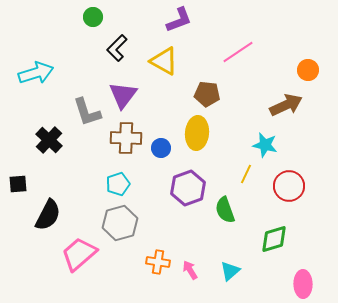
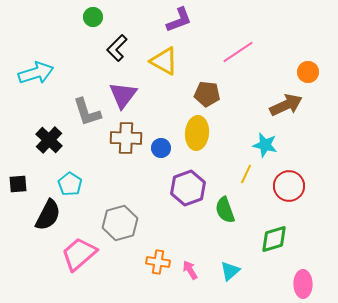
orange circle: moved 2 px down
cyan pentagon: moved 48 px left; rotated 20 degrees counterclockwise
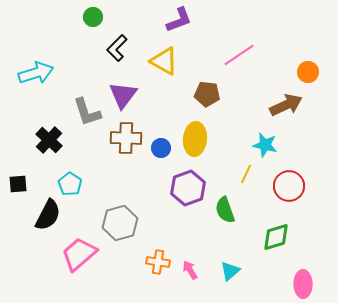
pink line: moved 1 px right, 3 px down
yellow ellipse: moved 2 px left, 6 px down
green diamond: moved 2 px right, 2 px up
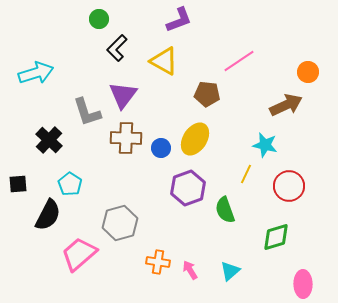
green circle: moved 6 px right, 2 px down
pink line: moved 6 px down
yellow ellipse: rotated 28 degrees clockwise
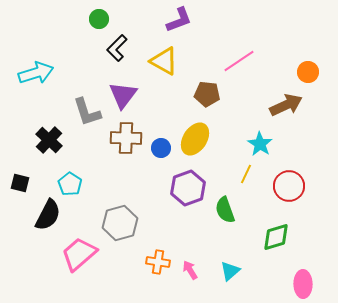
cyan star: moved 5 px left, 1 px up; rotated 20 degrees clockwise
black square: moved 2 px right, 1 px up; rotated 18 degrees clockwise
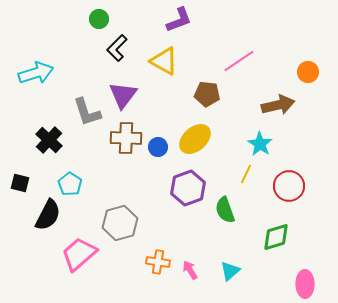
brown arrow: moved 8 px left; rotated 12 degrees clockwise
yellow ellipse: rotated 16 degrees clockwise
blue circle: moved 3 px left, 1 px up
pink ellipse: moved 2 px right
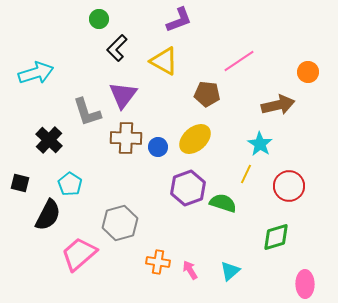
green semicircle: moved 2 px left, 7 px up; rotated 128 degrees clockwise
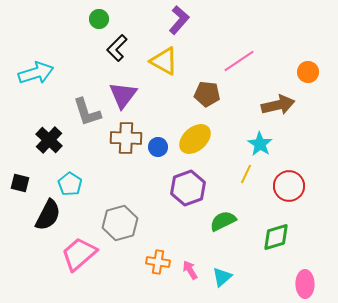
purple L-shape: rotated 28 degrees counterclockwise
green semicircle: moved 18 px down; rotated 44 degrees counterclockwise
cyan triangle: moved 8 px left, 6 px down
